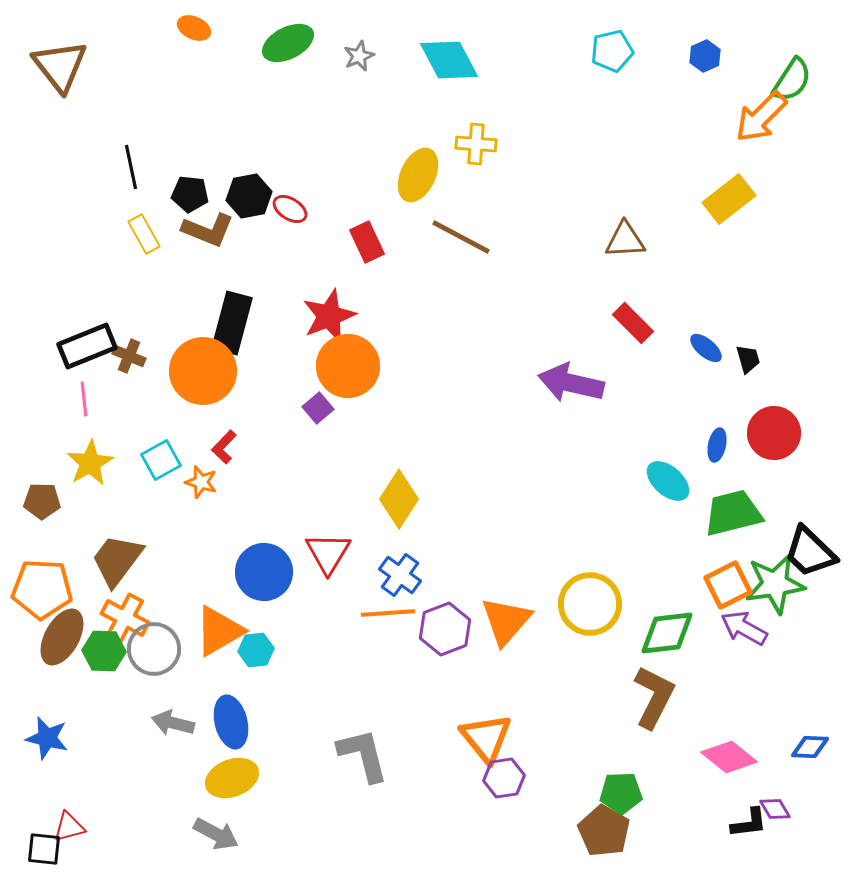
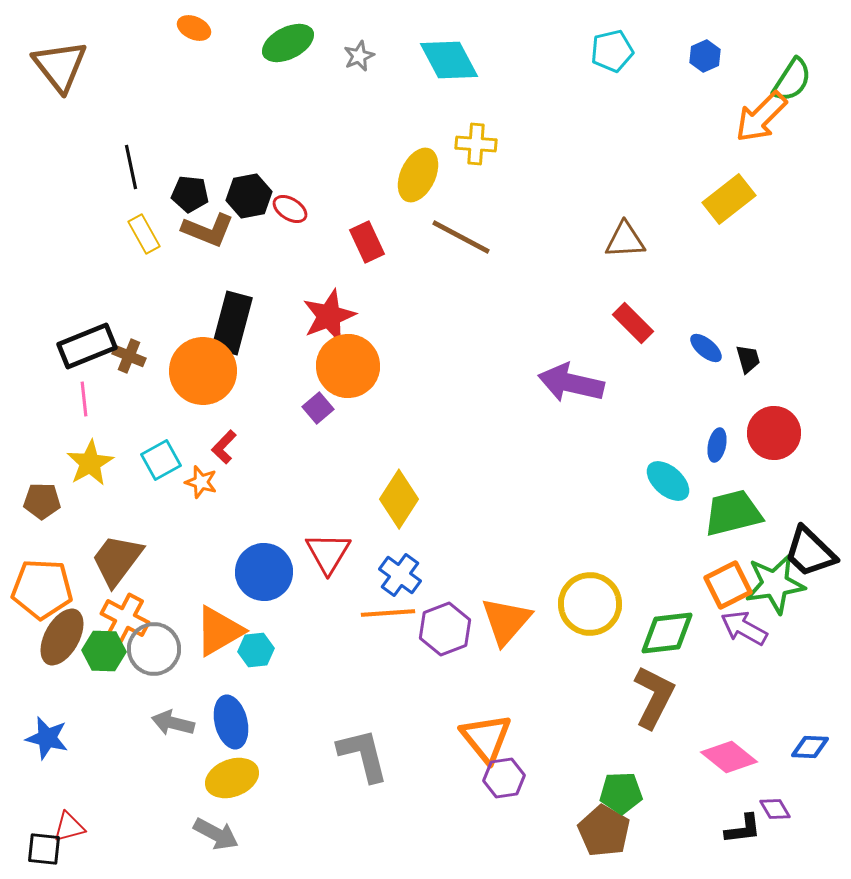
black L-shape at (749, 823): moved 6 px left, 6 px down
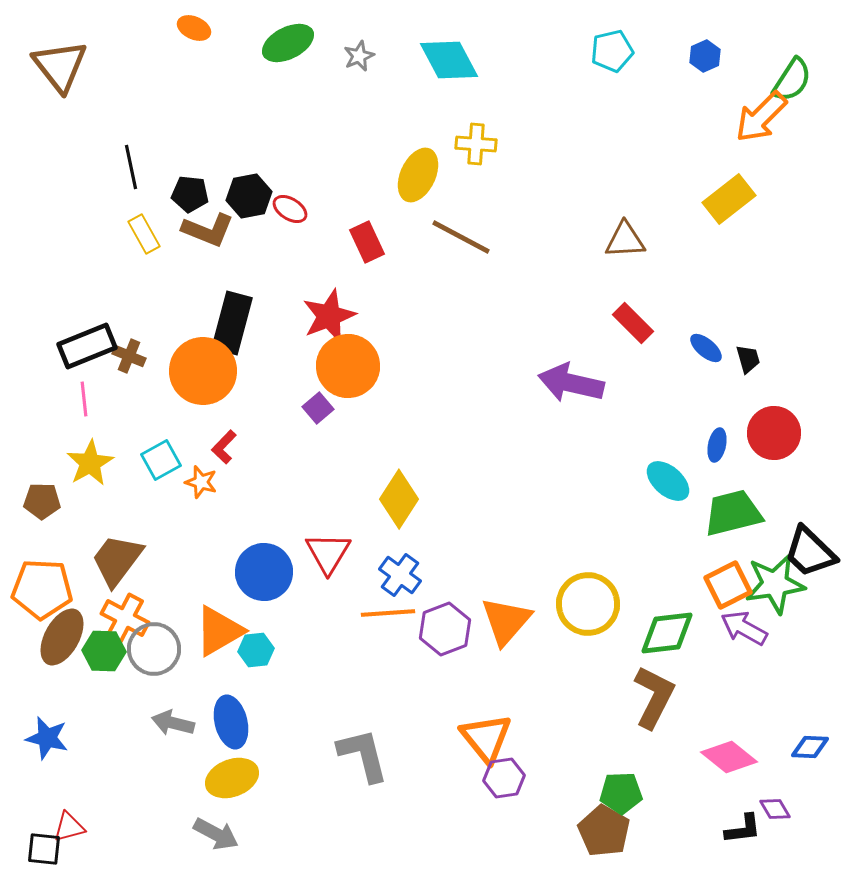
yellow circle at (590, 604): moved 2 px left
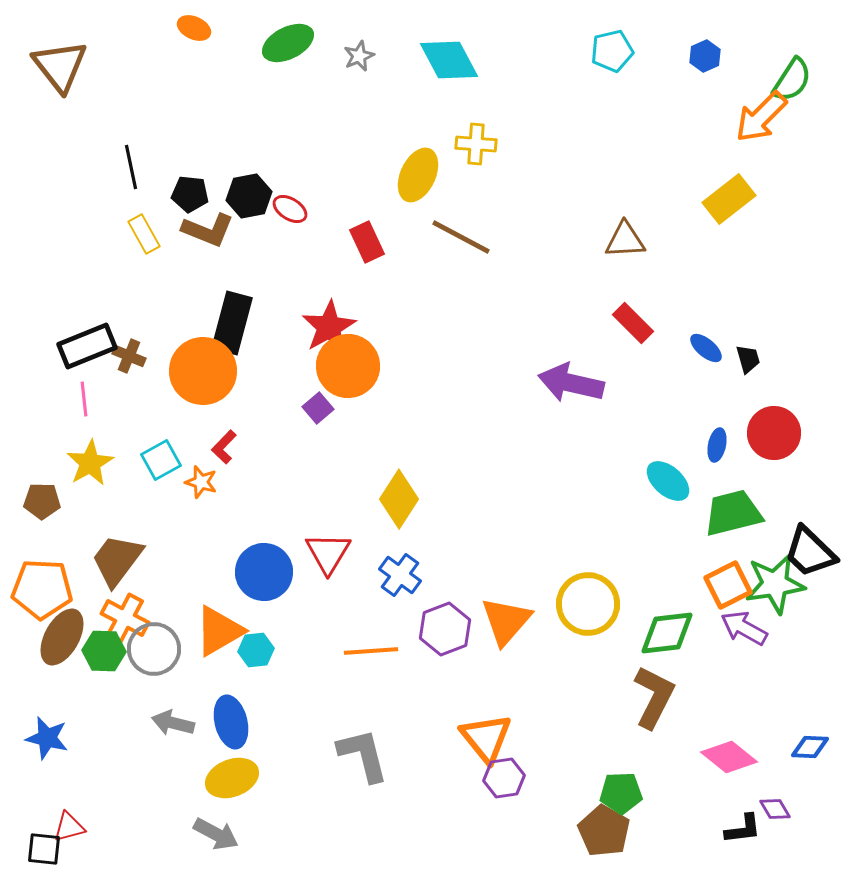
red star at (329, 316): moved 11 px down; rotated 8 degrees counterclockwise
orange line at (388, 613): moved 17 px left, 38 px down
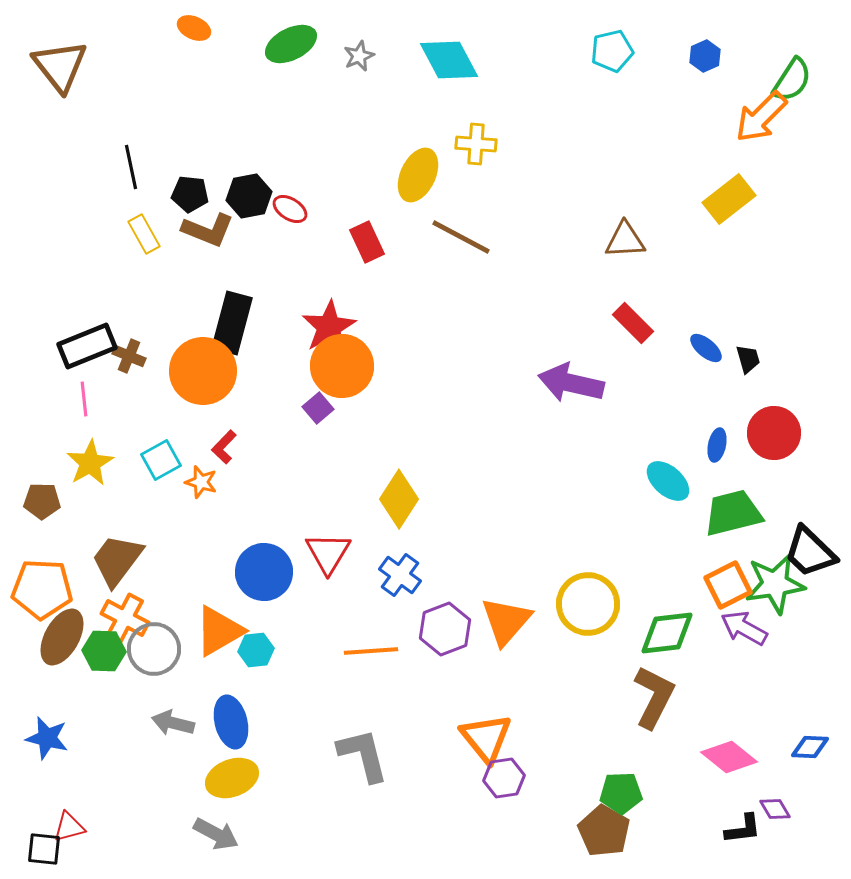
green ellipse at (288, 43): moved 3 px right, 1 px down
orange circle at (348, 366): moved 6 px left
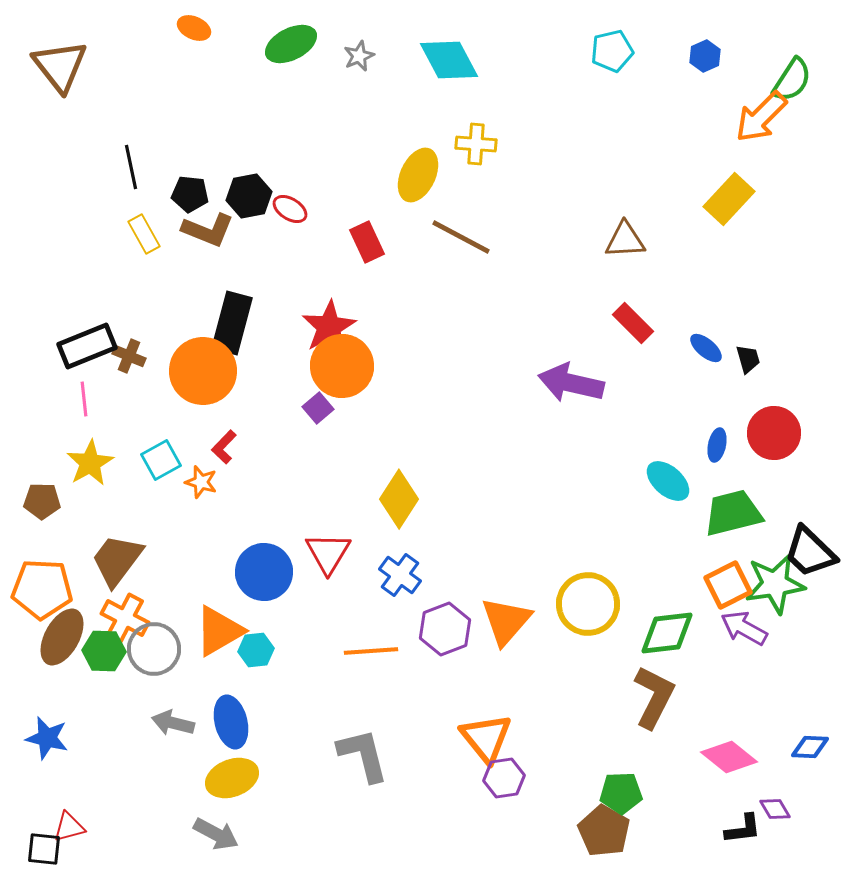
yellow rectangle at (729, 199): rotated 9 degrees counterclockwise
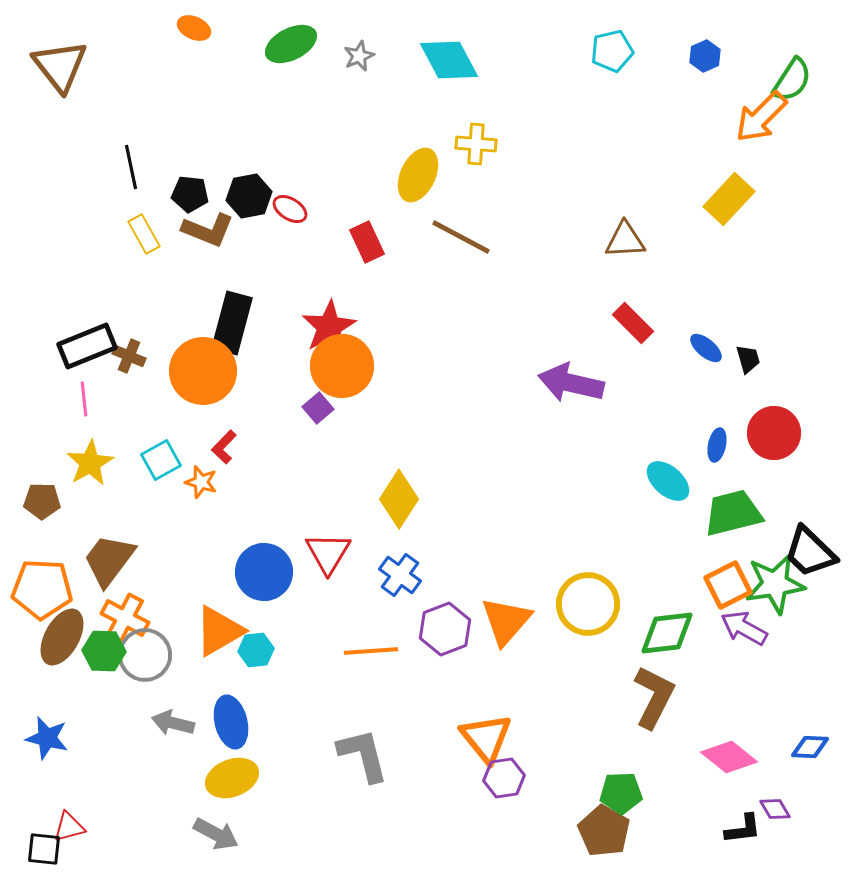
brown trapezoid at (117, 560): moved 8 px left
gray circle at (154, 649): moved 9 px left, 6 px down
